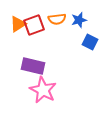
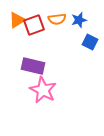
orange triangle: moved 1 px left, 4 px up
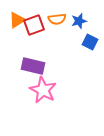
blue star: moved 1 px down
